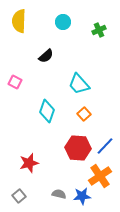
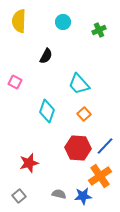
black semicircle: rotated 21 degrees counterclockwise
blue star: moved 1 px right
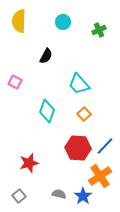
blue star: rotated 30 degrees counterclockwise
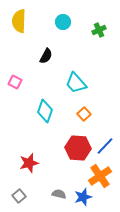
cyan trapezoid: moved 3 px left, 1 px up
cyan diamond: moved 2 px left
blue star: moved 1 px down; rotated 18 degrees clockwise
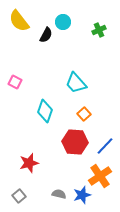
yellow semicircle: rotated 40 degrees counterclockwise
black semicircle: moved 21 px up
red hexagon: moved 3 px left, 6 px up
blue star: moved 1 px left, 2 px up
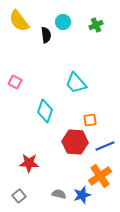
green cross: moved 3 px left, 5 px up
black semicircle: rotated 35 degrees counterclockwise
orange square: moved 6 px right, 6 px down; rotated 32 degrees clockwise
blue line: rotated 24 degrees clockwise
red star: rotated 18 degrees clockwise
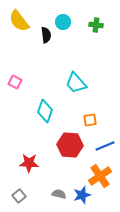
green cross: rotated 32 degrees clockwise
red hexagon: moved 5 px left, 3 px down
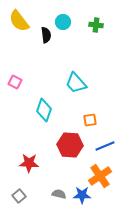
cyan diamond: moved 1 px left, 1 px up
blue star: rotated 18 degrees clockwise
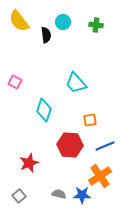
red star: rotated 24 degrees counterclockwise
